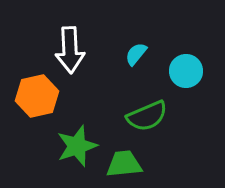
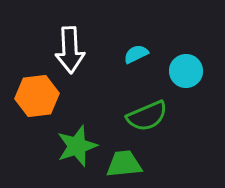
cyan semicircle: rotated 25 degrees clockwise
orange hexagon: rotated 6 degrees clockwise
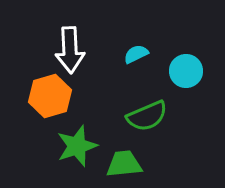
orange hexagon: moved 13 px right; rotated 9 degrees counterclockwise
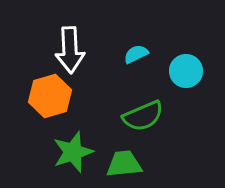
green semicircle: moved 4 px left
green star: moved 4 px left, 6 px down
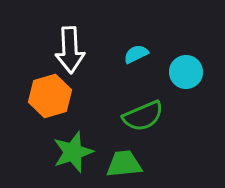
cyan circle: moved 1 px down
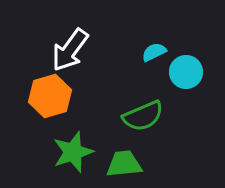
white arrow: rotated 39 degrees clockwise
cyan semicircle: moved 18 px right, 2 px up
